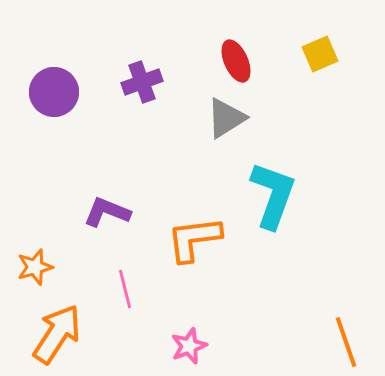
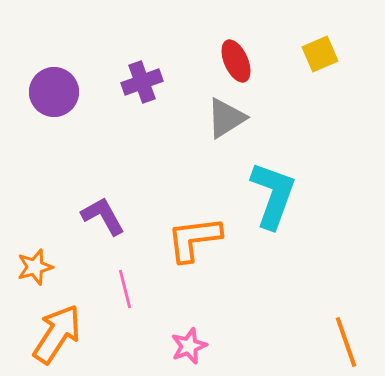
purple L-shape: moved 4 px left, 4 px down; rotated 39 degrees clockwise
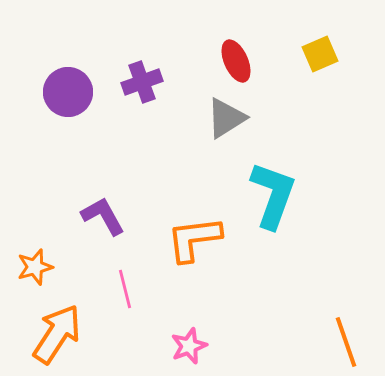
purple circle: moved 14 px right
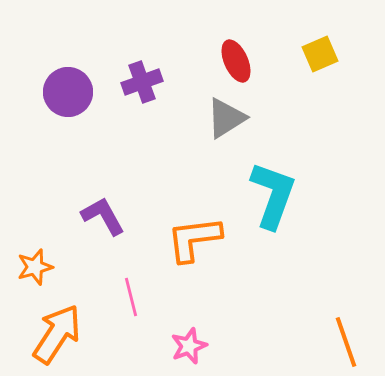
pink line: moved 6 px right, 8 px down
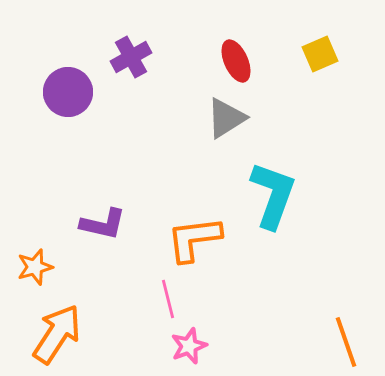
purple cross: moved 11 px left, 25 px up; rotated 9 degrees counterclockwise
purple L-shape: moved 8 px down; rotated 132 degrees clockwise
pink line: moved 37 px right, 2 px down
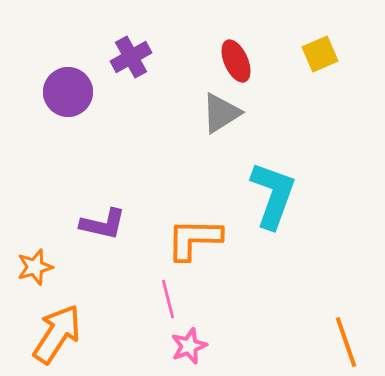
gray triangle: moved 5 px left, 5 px up
orange L-shape: rotated 8 degrees clockwise
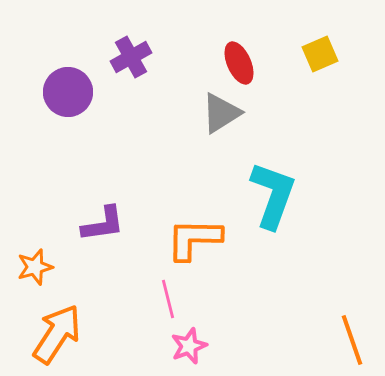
red ellipse: moved 3 px right, 2 px down
purple L-shape: rotated 21 degrees counterclockwise
orange line: moved 6 px right, 2 px up
